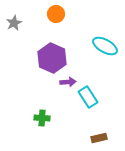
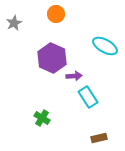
purple arrow: moved 6 px right, 6 px up
green cross: rotated 28 degrees clockwise
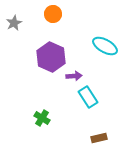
orange circle: moved 3 px left
purple hexagon: moved 1 px left, 1 px up
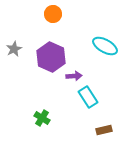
gray star: moved 26 px down
brown rectangle: moved 5 px right, 8 px up
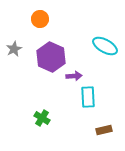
orange circle: moved 13 px left, 5 px down
cyan rectangle: rotated 30 degrees clockwise
